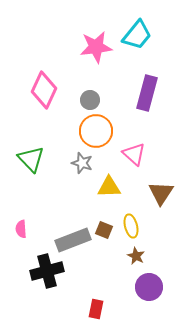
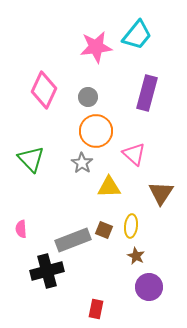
gray circle: moved 2 px left, 3 px up
gray star: rotated 15 degrees clockwise
yellow ellipse: rotated 20 degrees clockwise
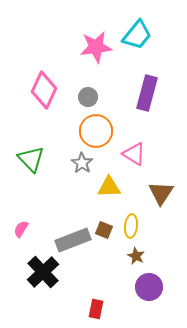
pink triangle: rotated 10 degrees counterclockwise
pink semicircle: rotated 36 degrees clockwise
black cross: moved 4 px left, 1 px down; rotated 28 degrees counterclockwise
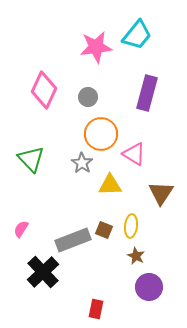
orange circle: moved 5 px right, 3 px down
yellow triangle: moved 1 px right, 2 px up
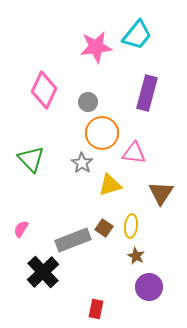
gray circle: moved 5 px down
orange circle: moved 1 px right, 1 px up
pink triangle: moved 1 px up; rotated 25 degrees counterclockwise
yellow triangle: rotated 15 degrees counterclockwise
brown square: moved 2 px up; rotated 12 degrees clockwise
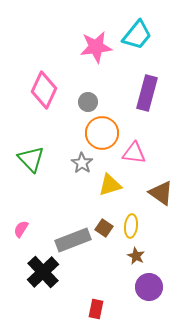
brown triangle: rotated 28 degrees counterclockwise
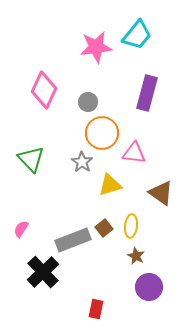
gray star: moved 1 px up
brown square: rotated 18 degrees clockwise
